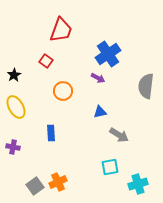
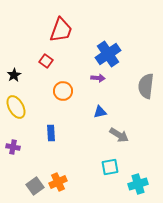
purple arrow: rotated 24 degrees counterclockwise
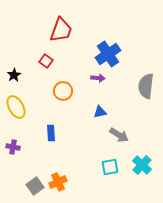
cyan cross: moved 4 px right, 19 px up; rotated 30 degrees counterclockwise
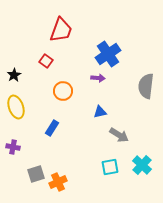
yellow ellipse: rotated 10 degrees clockwise
blue rectangle: moved 1 px right, 5 px up; rotated 35 degrees clockwise
gray square: moved 1 px right, 12 px up; rotated 18 degrees clockwise
